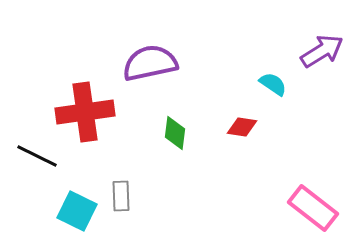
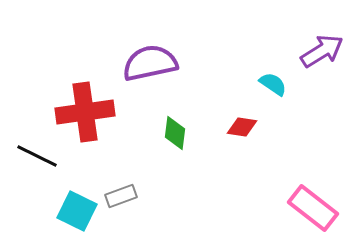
gray rectangle: rotated 72 degrees clockwise
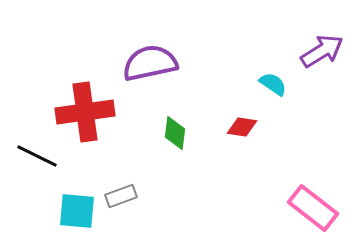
cyan square: rotated 21 degrees counterclockwise
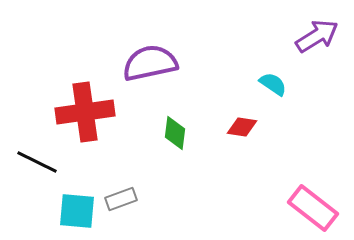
purple arrow: moved 5 px left, 15 px up
black line: moved 6 px down
gray rectangle: moved 3 px down
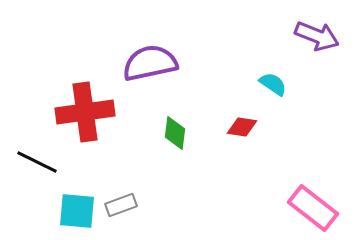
purple arrow: rotated 54 degrees clockwise
gray rectangle: moved 6 px down
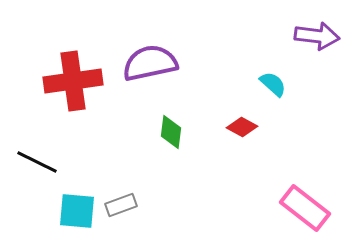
purple arrow: rotated 15 degrees counterclockwise
cyan semicircle: rotated 8 degrees clockwise
red cross: moved 12 px left, 31 px up
red diamond: rotated 20 degrees clockwise
green diamond: moved 4 px left, 1 px up
pink rectangle: moved 8 px left
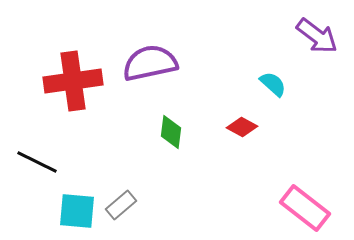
purple arrow: rotated 30 degrees clockwise
gray rectangle: rotated 20 degrees counterclockwise
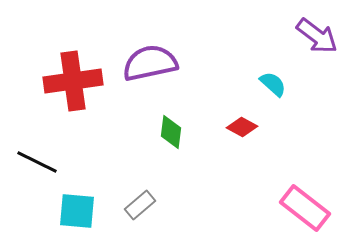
gray rectangle: moved 19 px right
